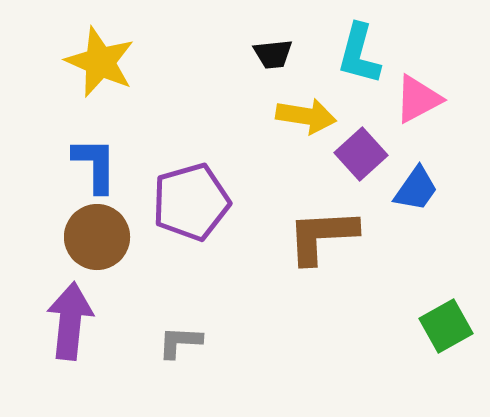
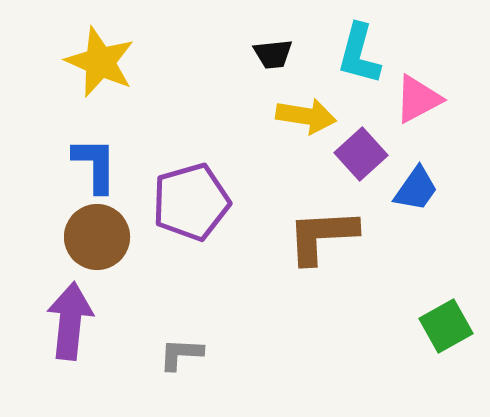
gray L-shape: moved 1 px right, 12 px down
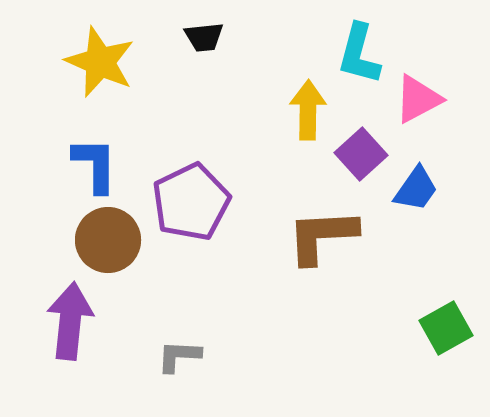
black trapezoid: moved 69 px left, 17 px up
yellow arrow: moved 2 px right, 6 px up; rotated 98 degrees counterclockwise
purple pentagon: rotated 10 degrees counterclockwise
brown circle: moved 11 px right, 3 px down
green square: moved 2 px down
gray L-shape: moved 2 px left, 2 px down
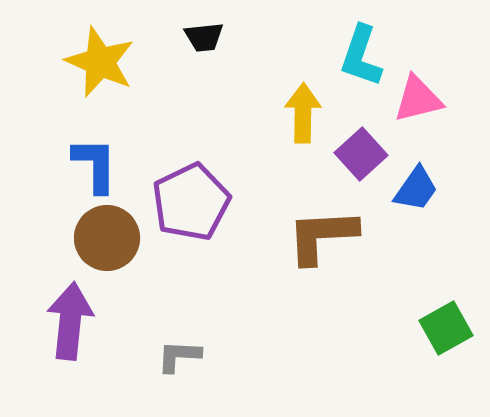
cyan L-shape: moved 2 px right, 2 px down; rotated 4 degrees clockwise
pink triangle: rotated 14 degrees clockwise
yellow arrow: moved 5 px left, 3 px down
brown circle: moved 1 px left, 2 px up
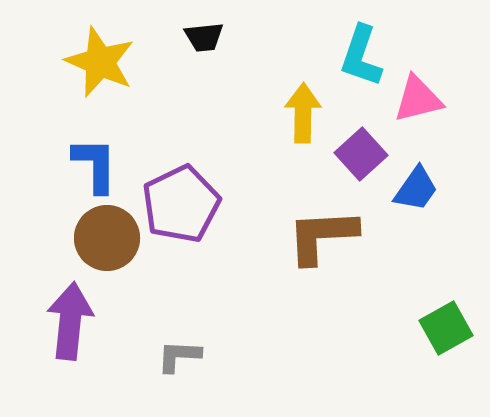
purple pentagon: moved 10 px left, 2 px down
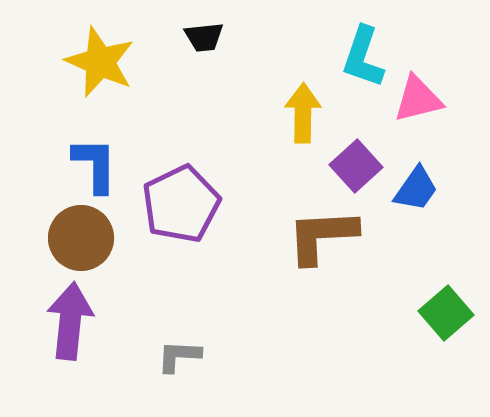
cyan L-shape: moved 2 px right, 1 px down
purple square: moved 5 px left, 12 px down
brown circle: moved 26 px left
green square: moved 15 px up; rotated 12 degrees counterclockwise
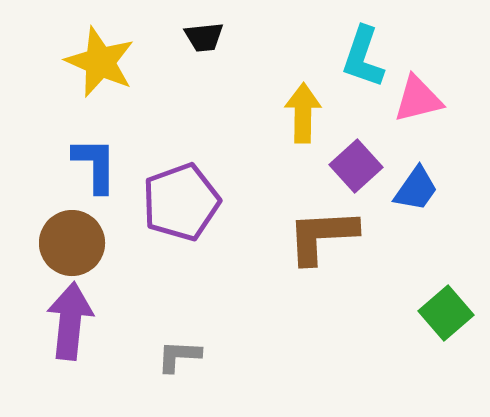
purple pentagon: moved 2 px up; rotated 6 degrees clockwise
brown circle: moved 9 px left, 5 px down
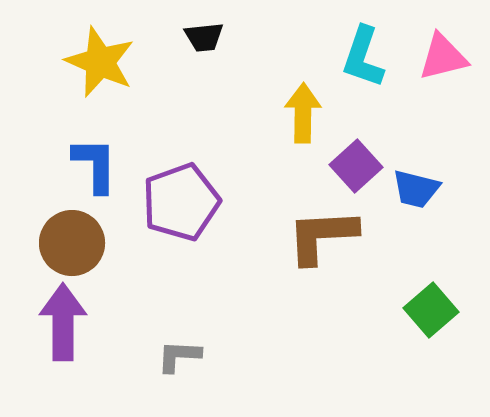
pink triangle: moved 25 px right, 42 px up
blue trapezoid: rotated 69 degrees clockwise
green square: moved 15 px left, 3 px up
purple arrow: moved 7 px left, 1 px down; rotated 6 degrees counterclockwise
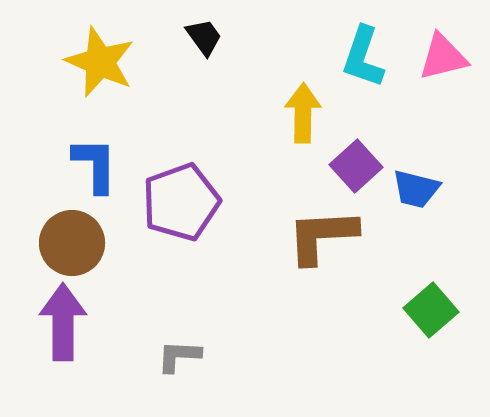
black trapezoid: rotated 120 degrees counterclockwise
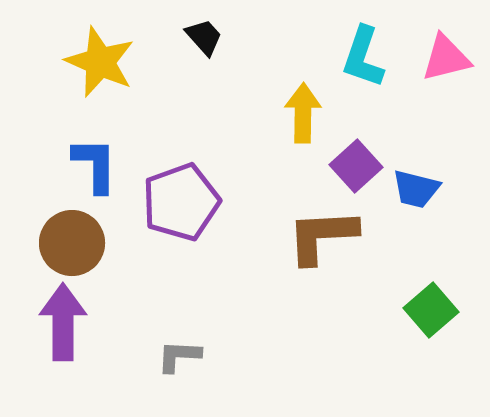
black trapezoid: rotated 6 degrees counterclockwise
pink triangle: moved 3 px right, 1 px down
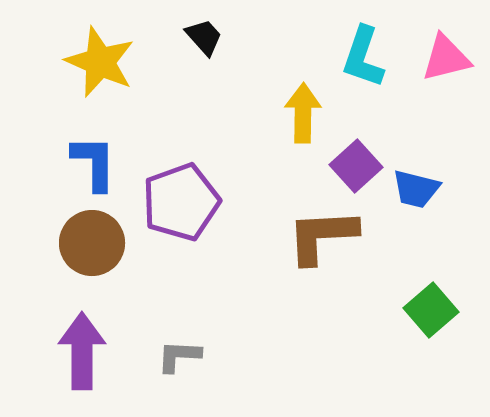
blue L-shape: moved 1 px left, 2 px up
brown circle: moved 20 px right
purple arrow: moved 19 px right, 29 px down
